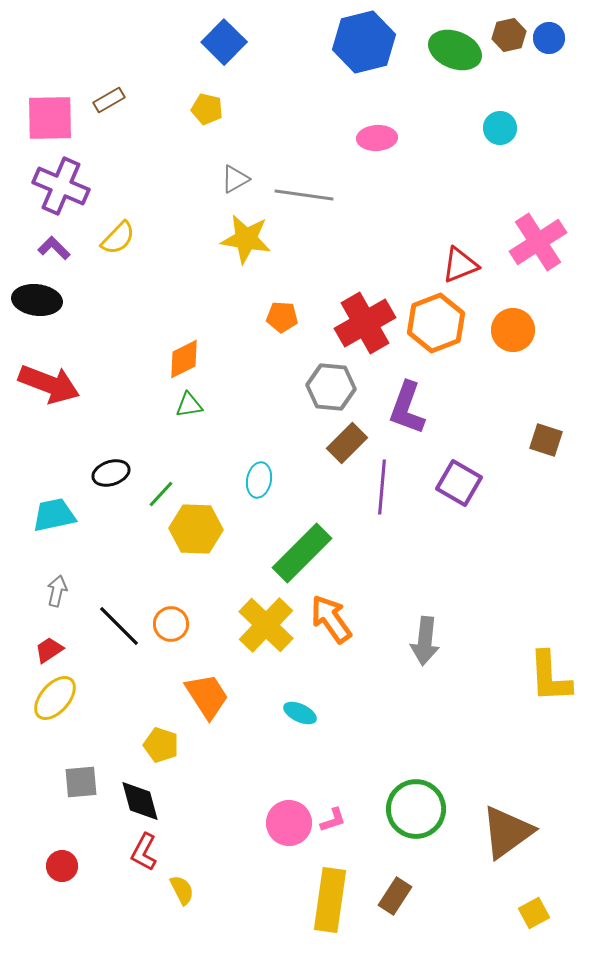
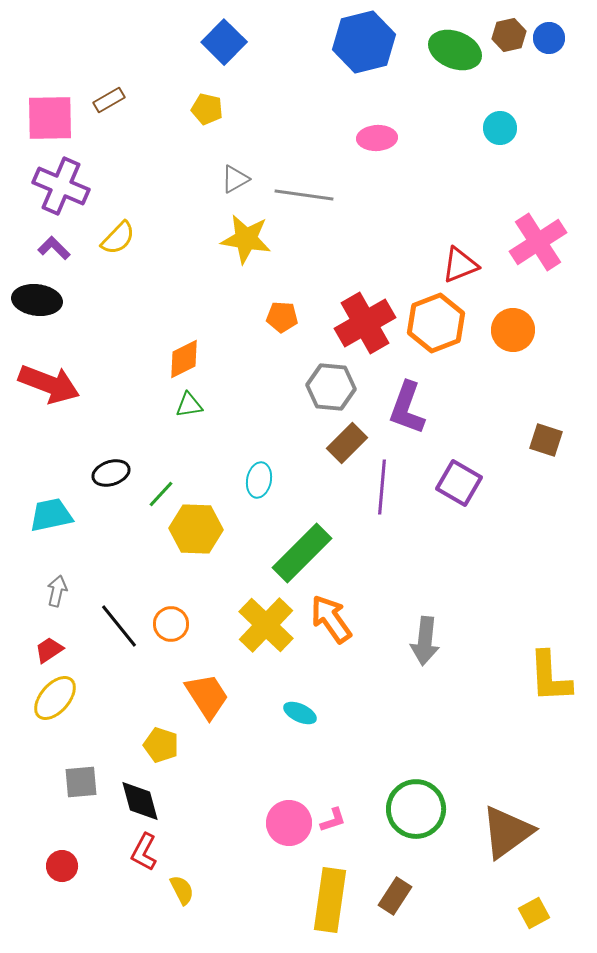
cyan trapezoid at (54, 515): moved 3 px left
black line at (119, 626): rotated 6 degrees clockwise
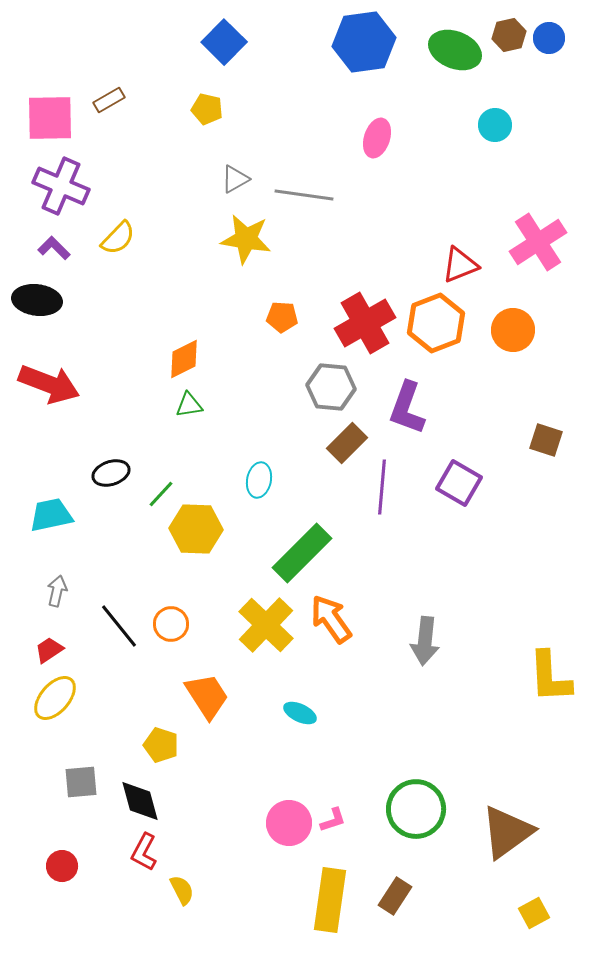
blue hexagon at (364, 42): rotated 6 degrees clockwise
cyan circle at (500, 128): moved 5 px left, 3 px up
pink ellipse at (377, 138): rotated 69 degrees counterclockwise
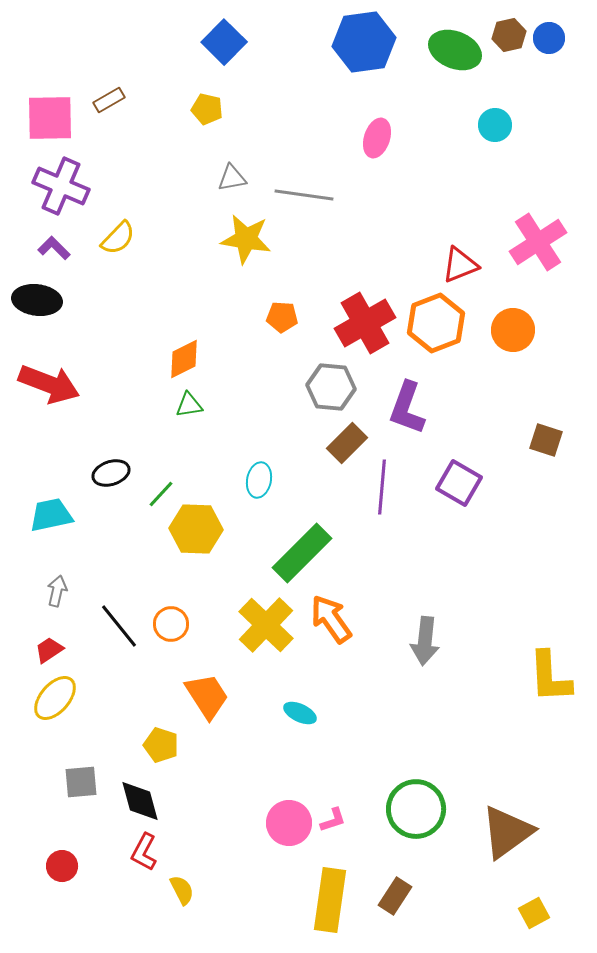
gray triangle at (235, 179): moved 3 px left, 1 px up; rotated 20 degrees clockwise
